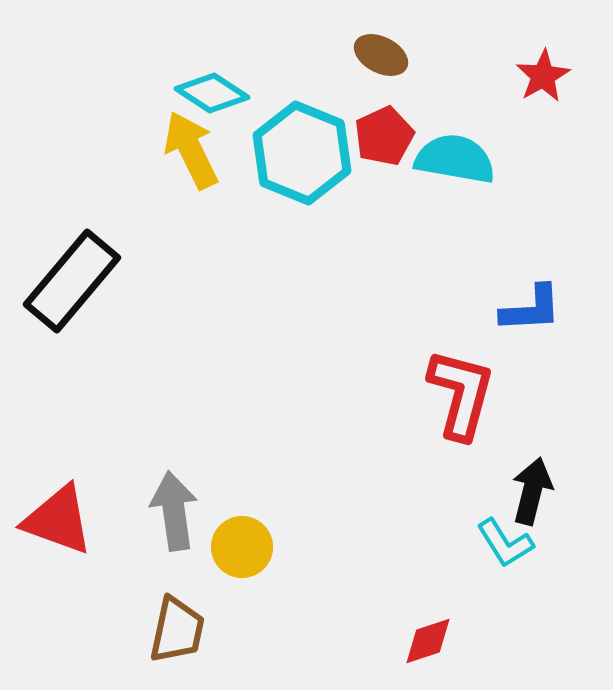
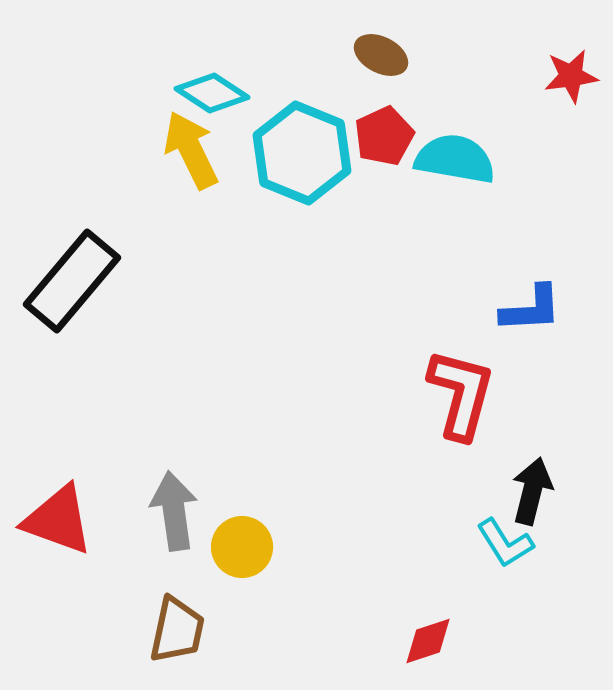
red star: moved 28 px right; rotated 22 degrees clockwise
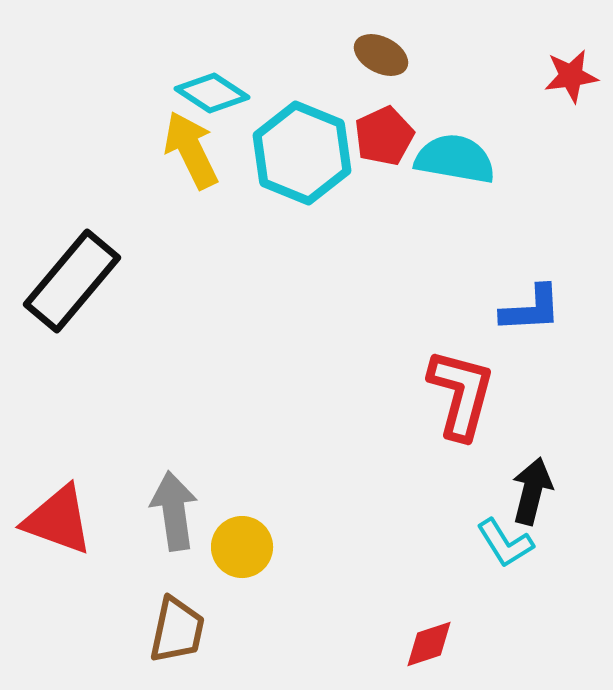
red diamond: moved 1 px right, 3 px down
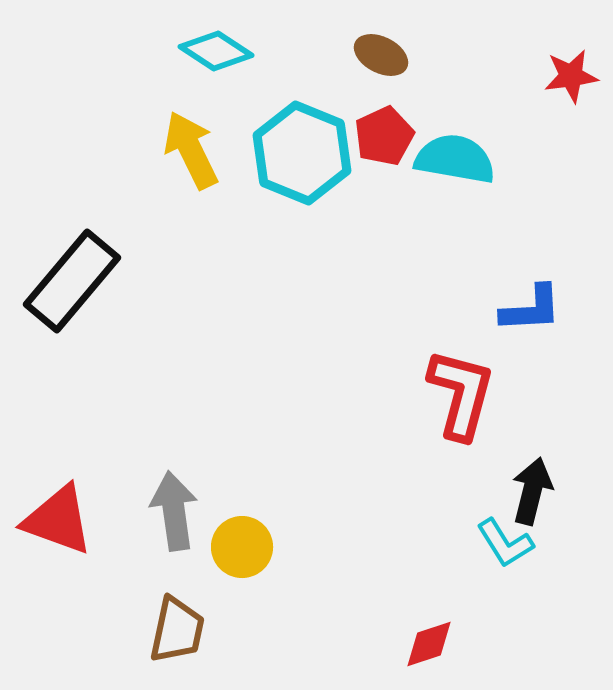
cyan diamond: moved 4 px right, 42 px up
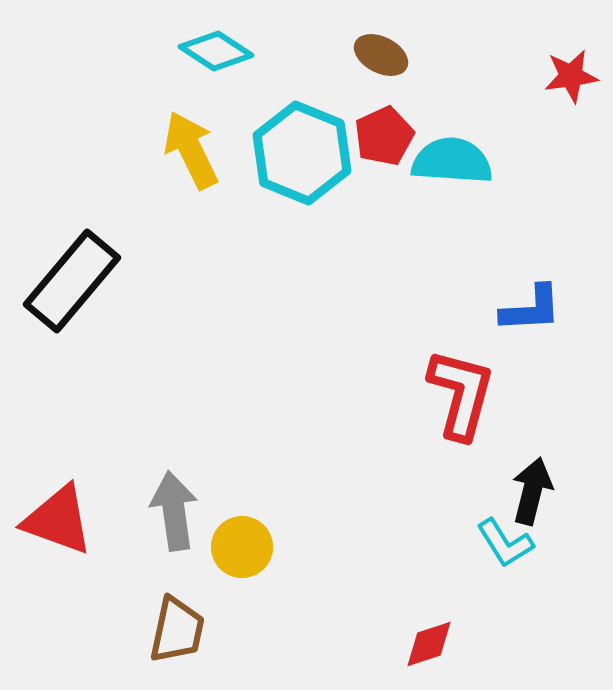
cyan semicircle: moved 3 px left, 2 px down; rotated 6 degrees counterclockwise
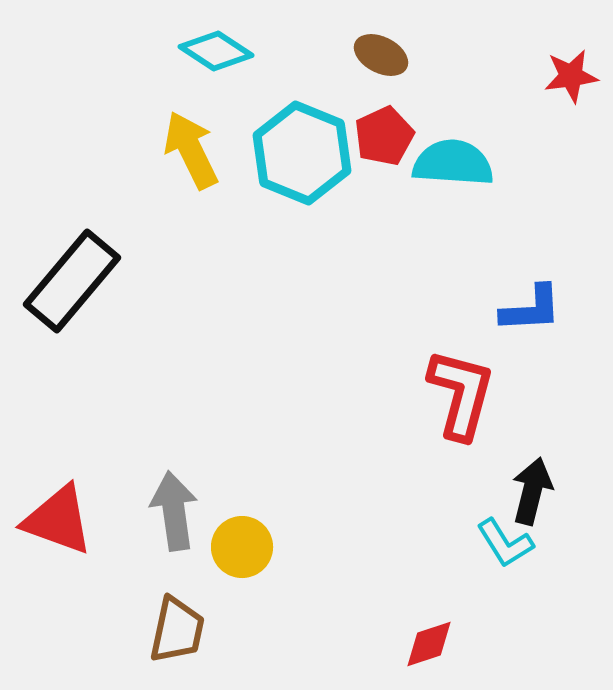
cyan semicircle: moved 1 px right, 2 px down
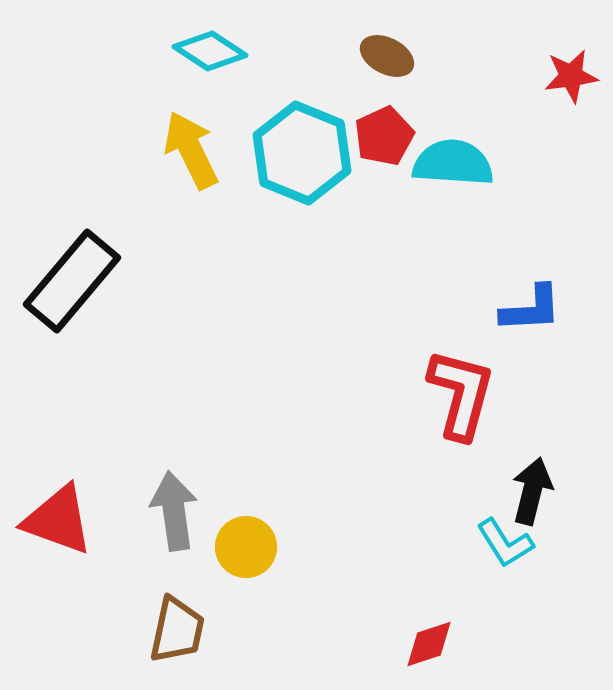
cyan diamond: moved 6 px left
brown ellipse: moved 6 px right, 1 px down
yellow circle: moved 4 px right
